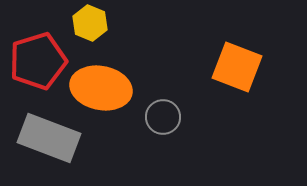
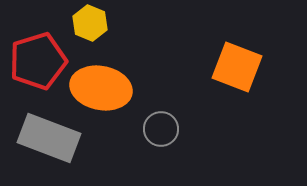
gray circle: moved 2 px left, 12 px down
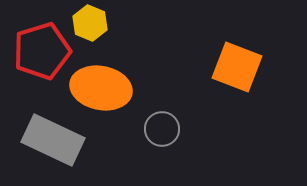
red pentagon: moved 4 px right, 10 px up
gray circle: moved 1 px right
gray rectangle: moved 4 px right, 2 px down; rotated 4 degrees clockwise
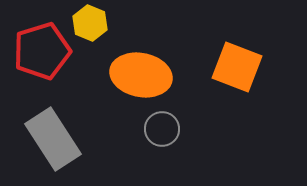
orange ellipse: moved 40 px right, 13 px up
gray rectangle: moved 1 px up; rotated 32 degrees clockwise
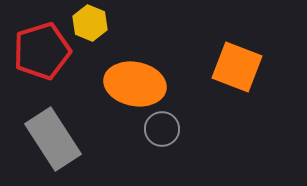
orange ellipse: moved 6 px left, 9 px down
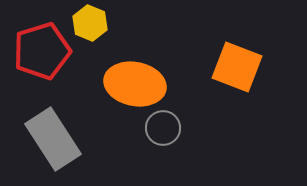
gray circle: moved 1 px right, 1 px up
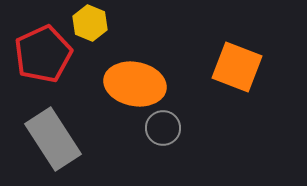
red pentagon: moved 1 px right, 3 px down; rotated 8 degrees counterclockwise
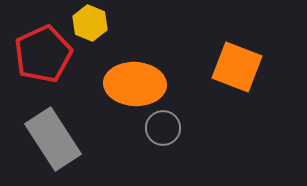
orange ellipse: rotated 8 degrees counterclockwise
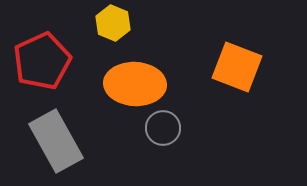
yellow hexagon: moved 23 px right
red pentagon: moved 1 px left, 7 px down
gray rectangle: moved 3 px right, 2 px down; rotated 4 degrees clockwise
